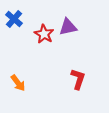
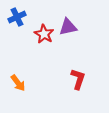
blue cross: moved 3 px right, 2 px up; rotated 24 degrees clockwise
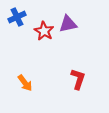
purple triangle: moved 3 px up
red star: moved 3 px up
orange arrow: moved 7 px right
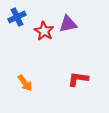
red L-shape: rotated 100 degrees counterclockwise
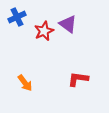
purple triangle: rotated 48 degrees clockwise
red star: rotated 18 degrees clockwise
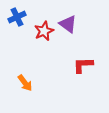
red L-shape: moved 5 px right, 14 px up; rotated 10 degrees counterclockwise
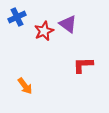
orange arrow: moved 3 px down
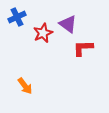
red star: moved 1 px left, 2 px down
red L-shape: moved 17 px up
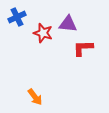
purple triangle: rotated 30 degrees counterclockwise
red star: rotated 30 degrees counterclockwise
orange arrow: moved 10 px right, 11 px down
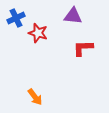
blue cross: moved 1 px left, 1 px down
purple triangle: moved 5 px right, 8 px up
red star: moved 5 px left
